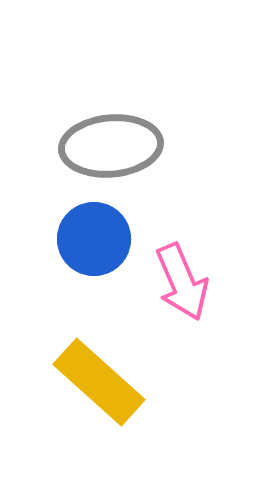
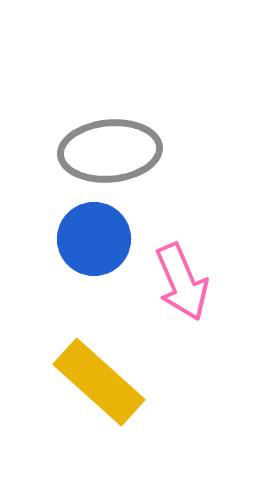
gray ellipse: moved 1 px left, 5 px down
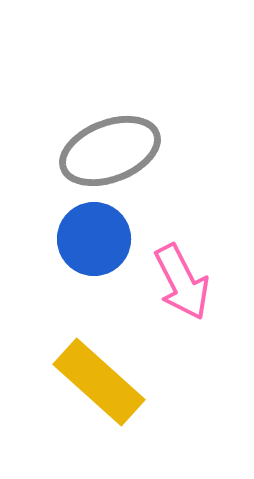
gray ellipse: rotated 16 degrees counterclockwise
pink arrow: rotated 4 degrees counterclockwise
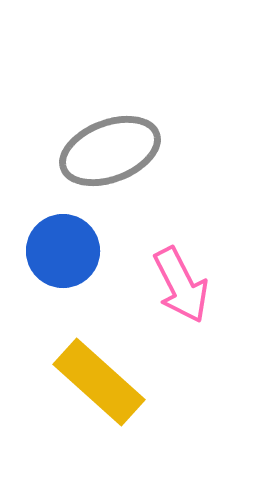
blue circle: moved 31 px left, 12 px down
pink arrow: moved 1 px left, 3 px down
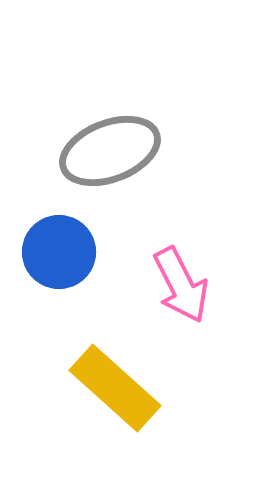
blue circle: moved 4 px left, 1 px down
yellow rectangle: moved 16 px right, 6 px down
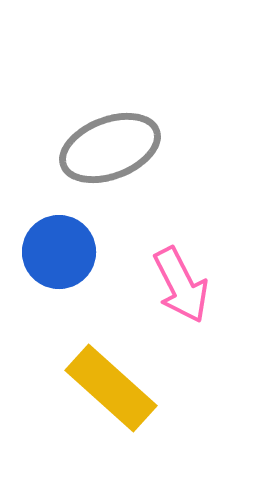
gray ellipse: moved 3 px up
yellow rectangle: moved 4 px left
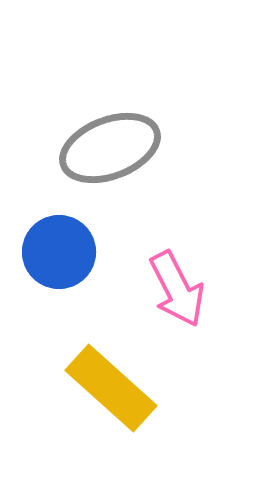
pink arrow: moved 4 px left, 4 px down
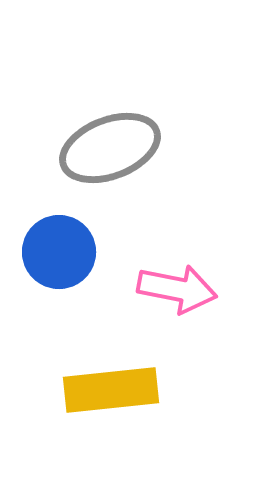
pink arrow: rotated 52 degrees counterclockwise
yellow rectangle: moved 2 px down; rotated 48 degrees counterclockwise
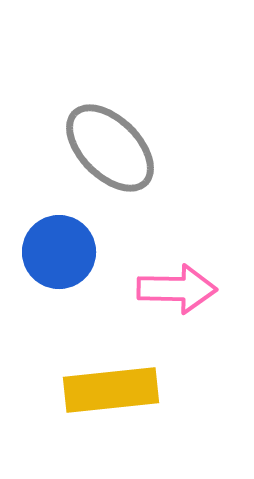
gray ellipse: rotated 66 degrees clockwise
pink arrow: rotated 10 degrees counterclockwise
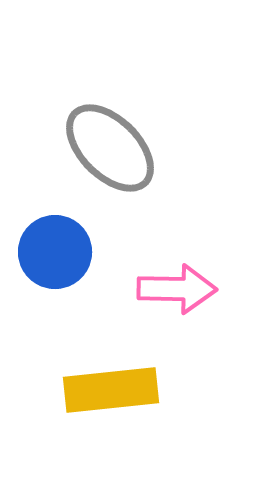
blue circle: moved 4 px left
